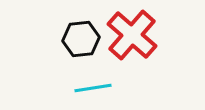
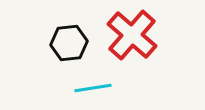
black hexagon: moved 12 px left, 4 px down
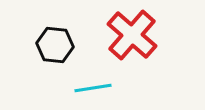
black hexagon: moved 14 px left, 2 px down; rotated 12 degrees clockwise
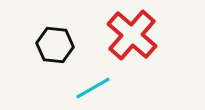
cyan line: rotated 21 degrees counterclockwise
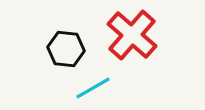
black hexagon: moved 11 px right, 4 px down
